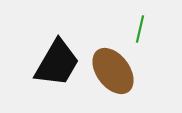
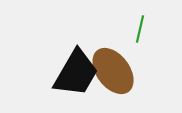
black trapezoid: moved 19 px right, 10 px down
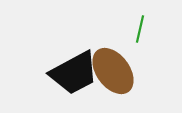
black trapezoid: moved 2 px left; rotated 32 degrees clockwise
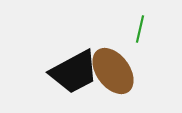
black trapezoid: moved 1 px up
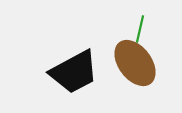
brown ellipse: moved 22 px right, 8 px up
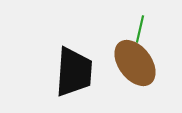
black trapezoid: rotated 58 degrees counterclockwise
